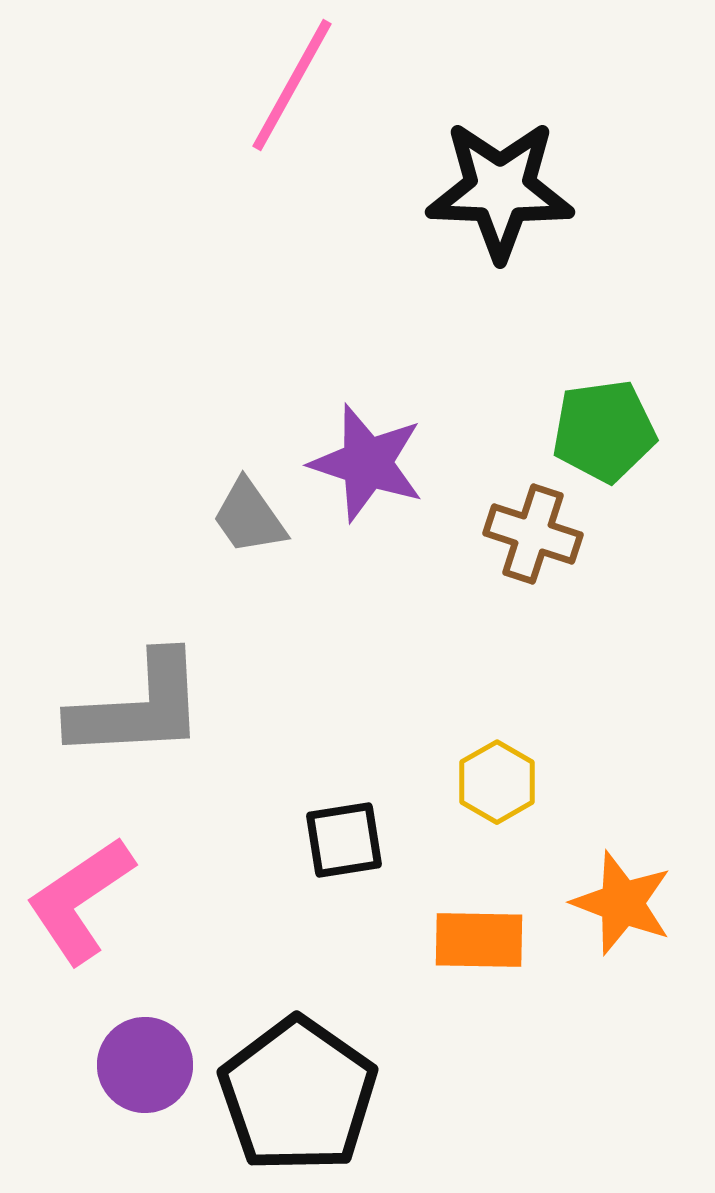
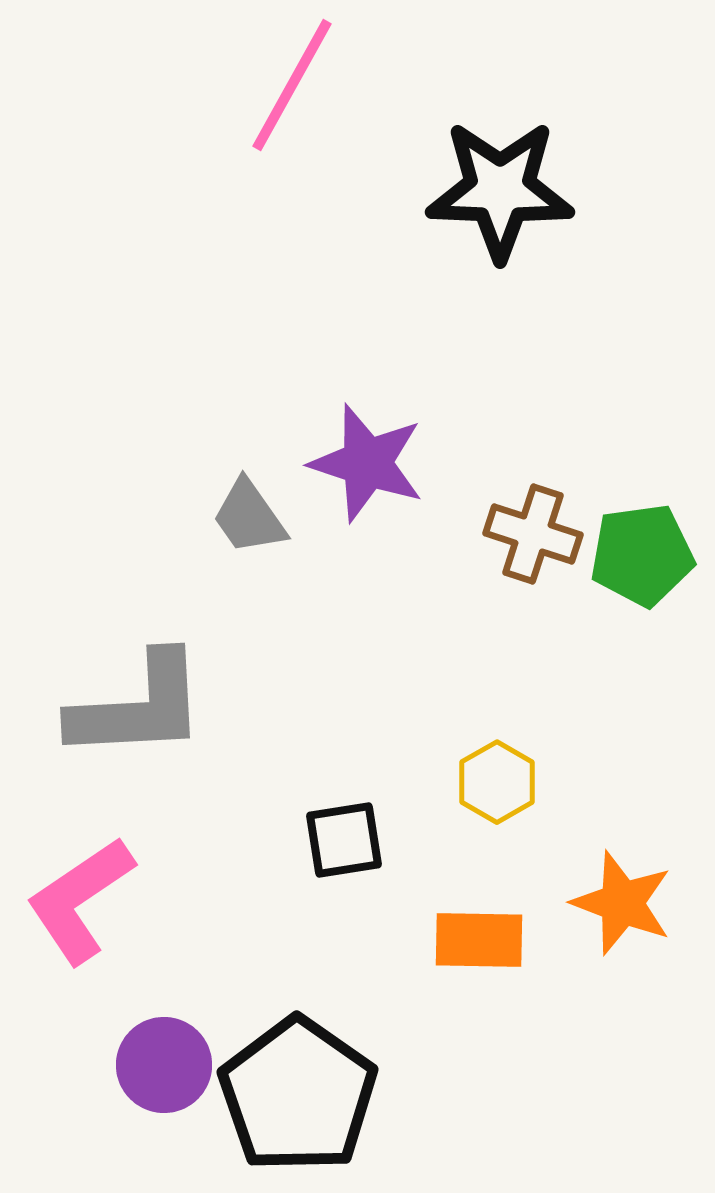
green pentagon: moved 38 px right, 124 px down
purple circle: moved 19 px right
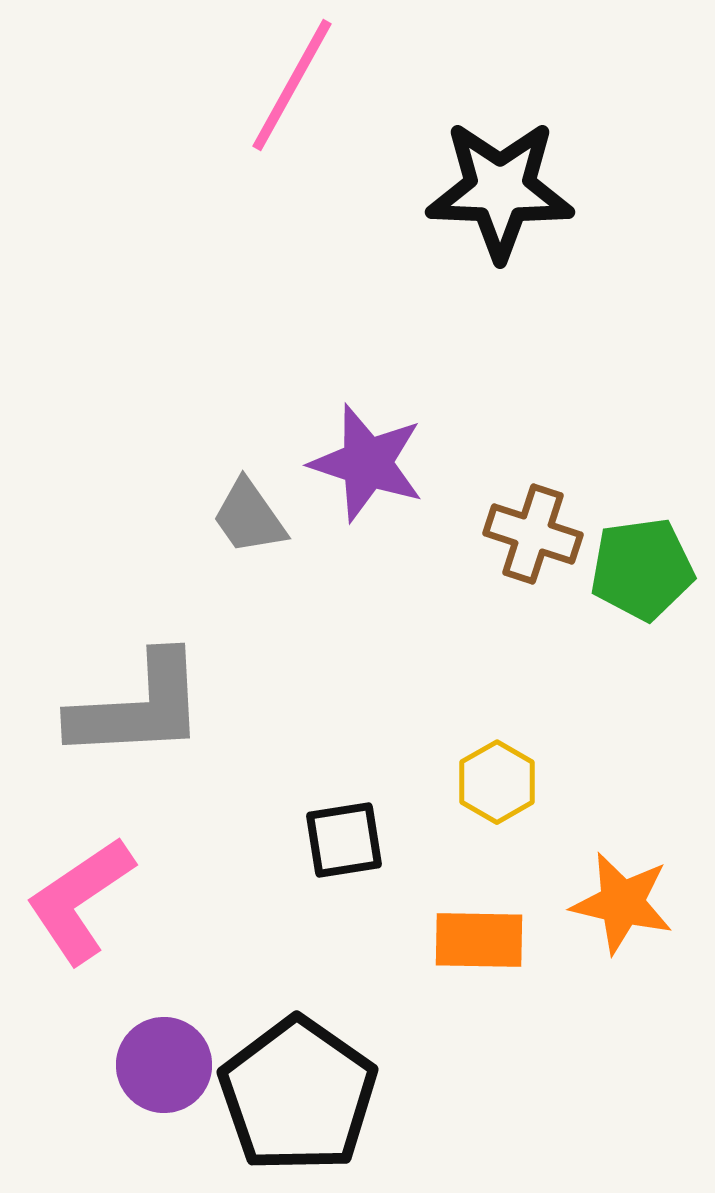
green pentagon: moved 14 px down
orange star: rotated 8 degrees counterclockwise
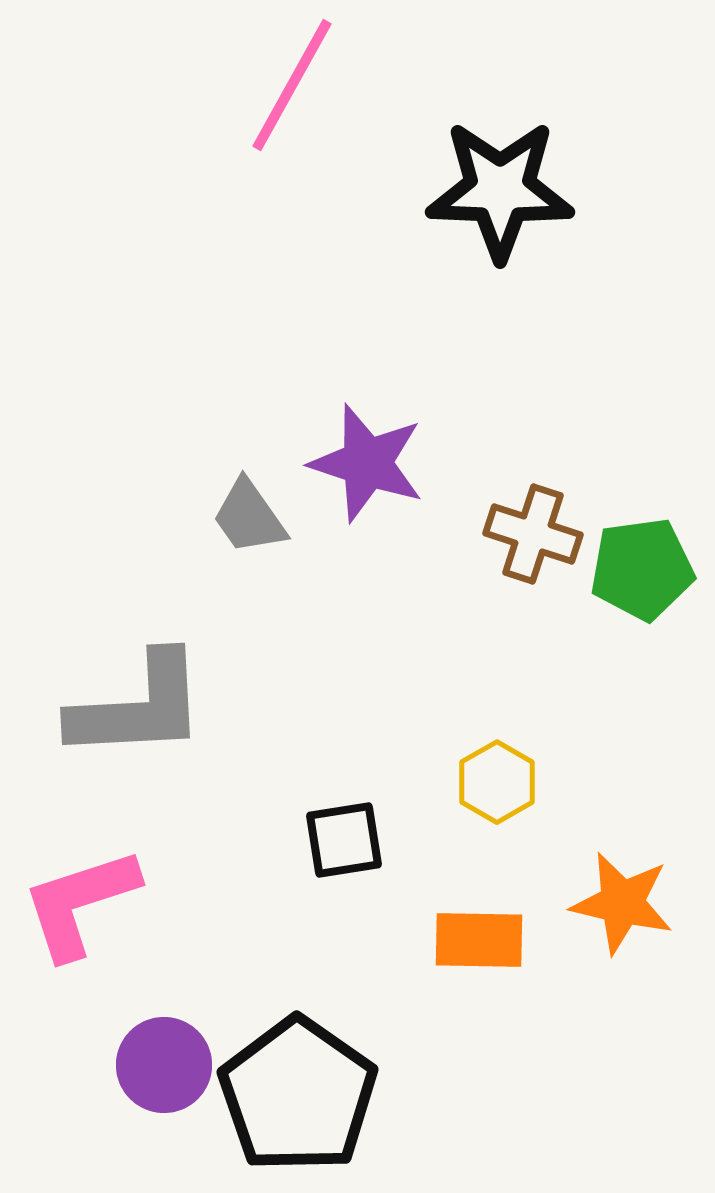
pink L-shape: moved 3 px down; rotated 16 degrees clockwise
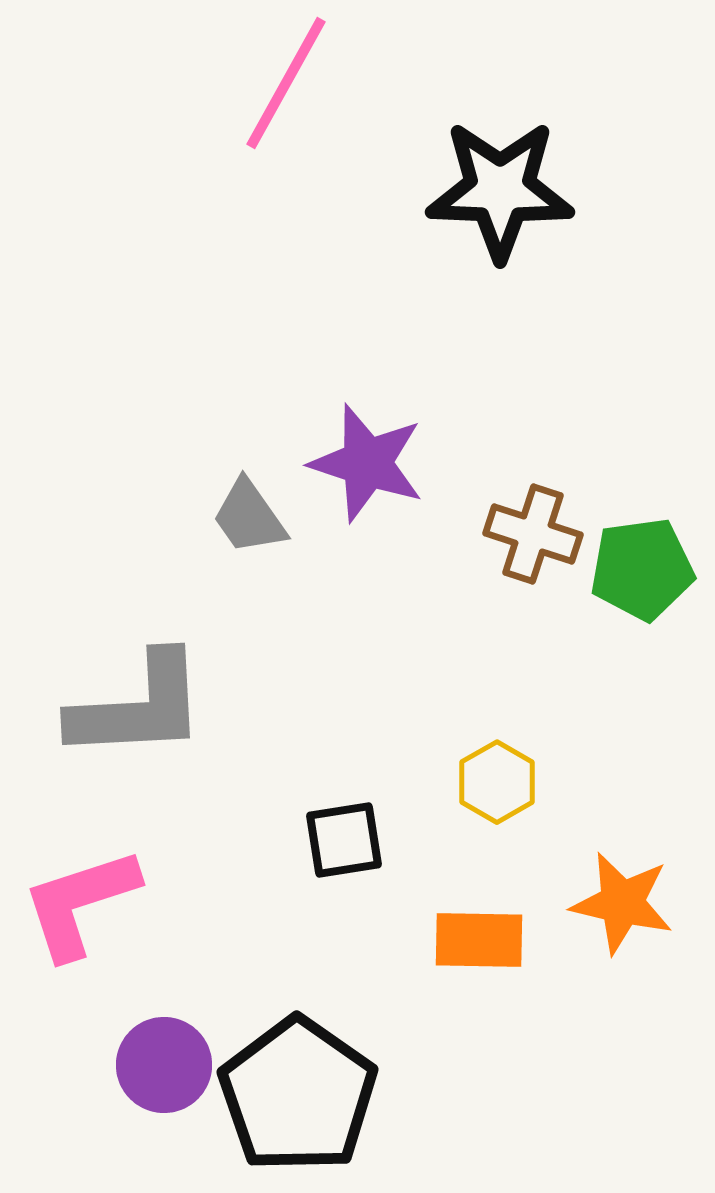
pink line: moved 6 px left, 2 px up
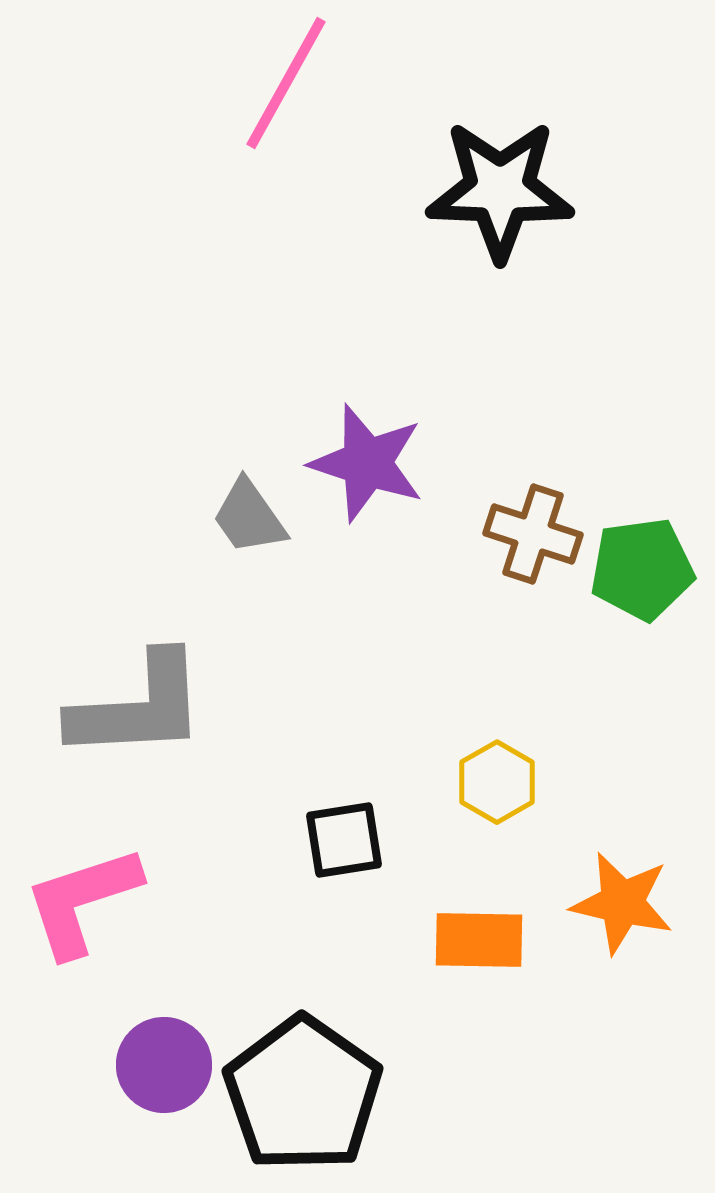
pink L-shape: moved 2 px right, 2 px up
black pentagon: moved 5 px right, 1 px up
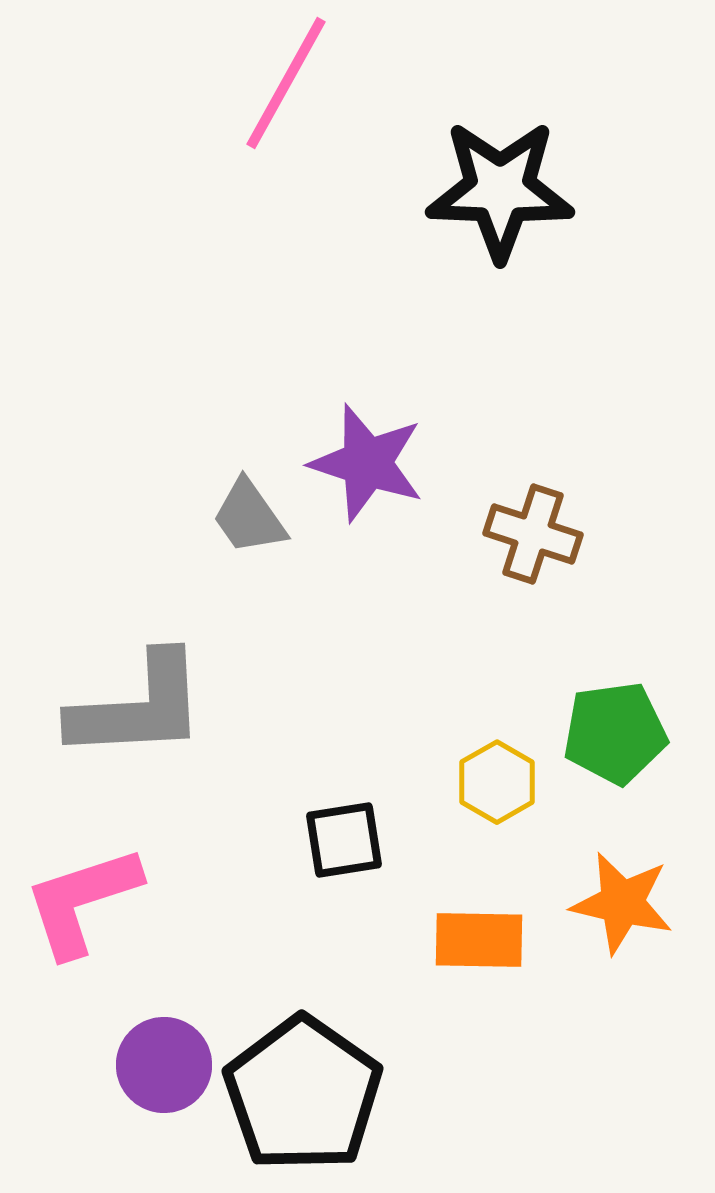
green pentagon: moved 27 px left, 164 px down
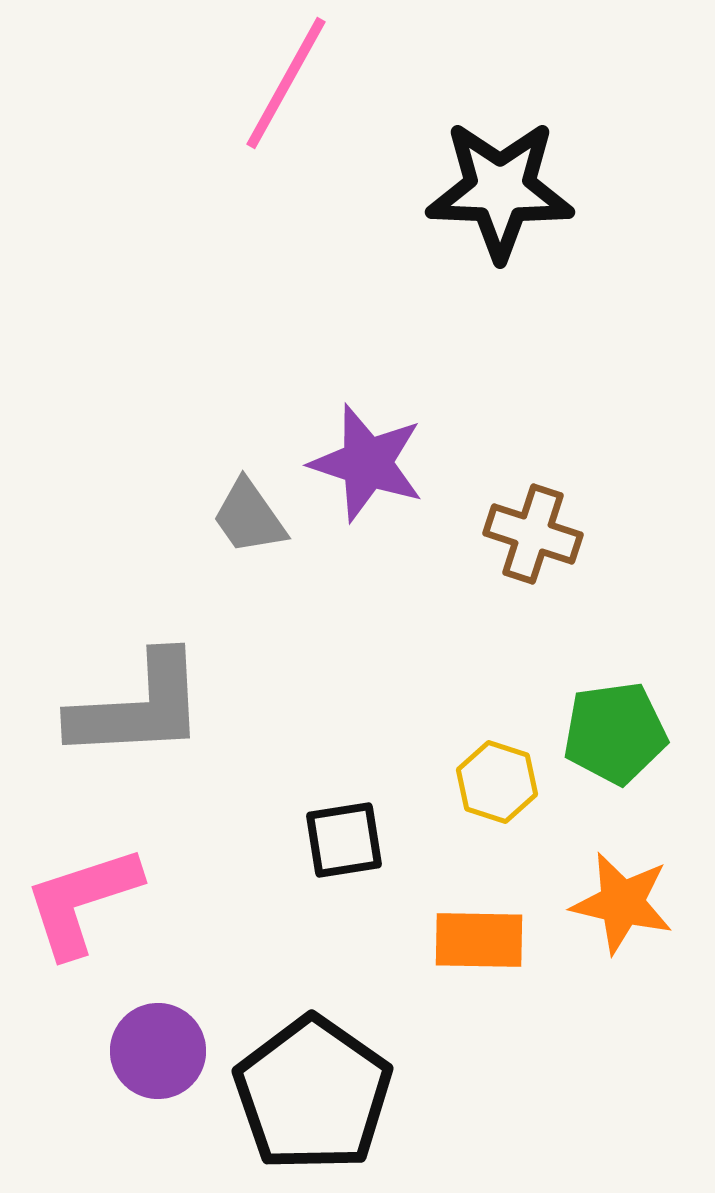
yellow hexagon: rotated 12 degrees counterclockwise
purple circle: moved 6 px left, 14 px up
black pentagon: moved 10 px right
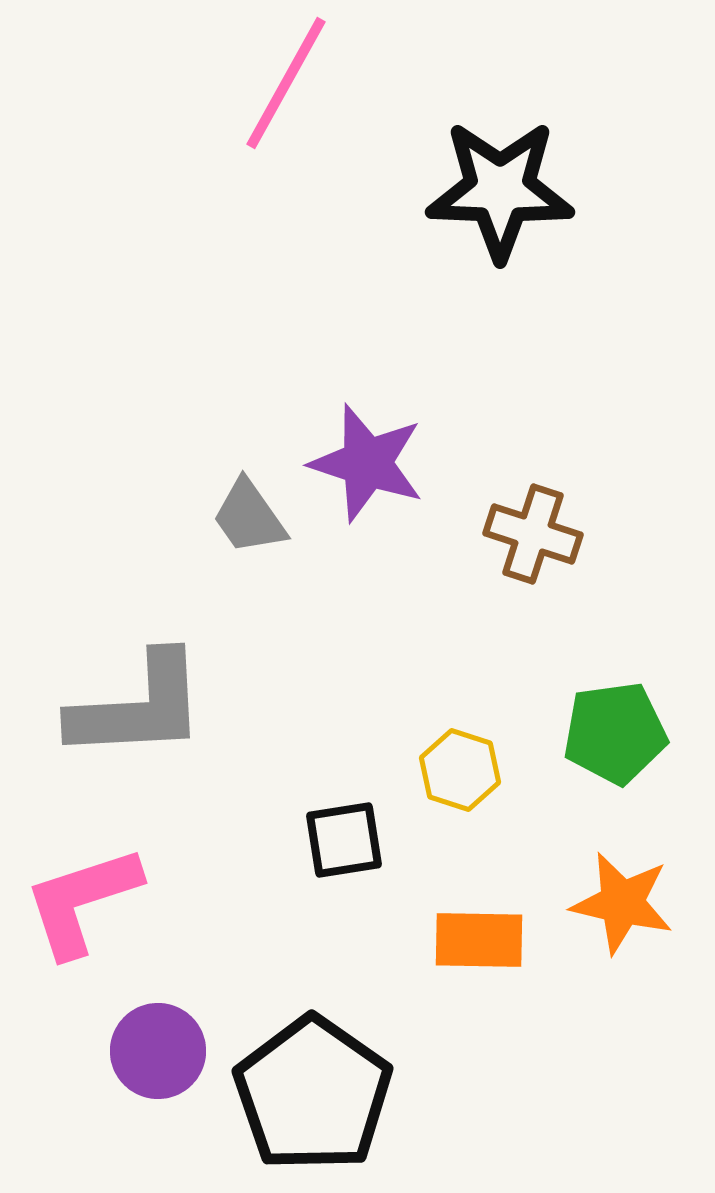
yellow hexagon: moved 37 px left, 12 px up
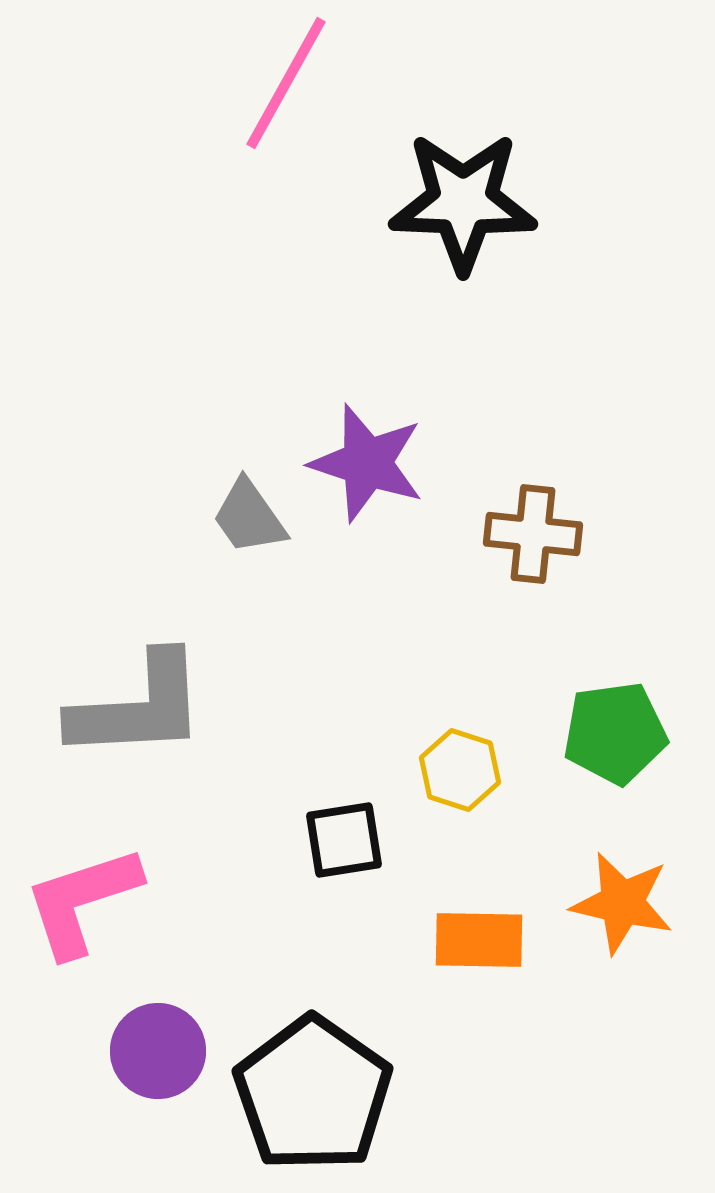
black star: moved 37 px left, 12 px down
brown cross: rotated 12 degrees counterclockwise
